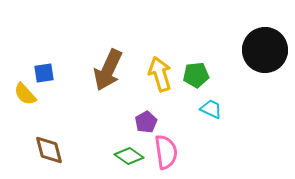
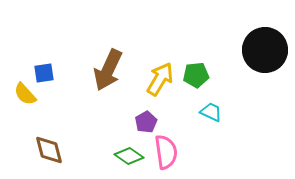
yellow arrow: moved 5 px down; rotated 48 degrees clockwise
cyan trapezoid: moved 3 px down
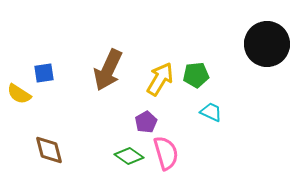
black circle: moved 2 px right, 6 px up
yellow semicircle: moved 6 px left; rotated 15 degrees counterclockwise
pink semicircle: moved 1 px down; rotated 8 degrees counterclockwise
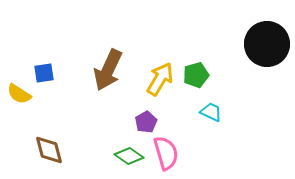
green pentagon: rotated 10 degrees counterclockwise
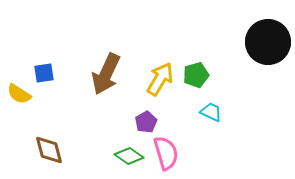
black circle: moved 1 px right, 2 px up
brown arrow: moved 2 px left, 4 px down
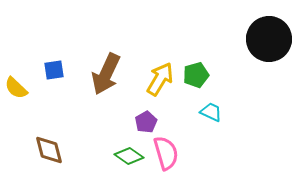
black circle: moved 1 px right, 3 px up
blue square: moved 10 px right, 3 px up
yellow semicircle: moved 3 px left, 6 px up; rotated 10 degrees clockwise
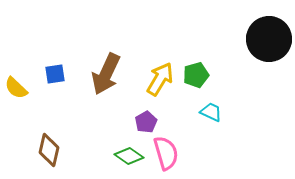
blue square: moved 1 px right, 4 px down
brown diamond: rotated 28 degrees clockwise
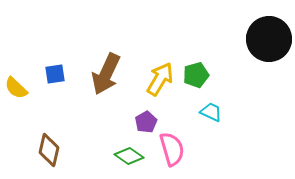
pink semicircle: moved 6 px right, 4 px up
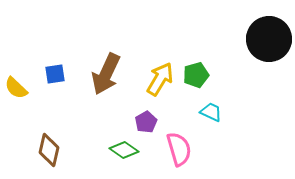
pink semicircle: moved 7 px right
green diamond: moved 5 px left, 6 px up
